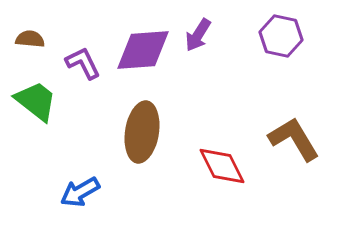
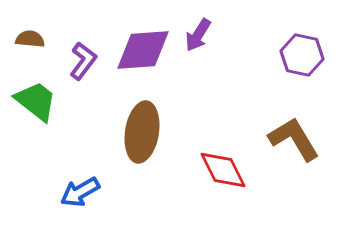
purple hexagon: moved 21 px right, 19 px down
purple L-shape: moved 2 px up; rotated 63 degrees clockwise
red diamond: moved 1 px right, 4 px down
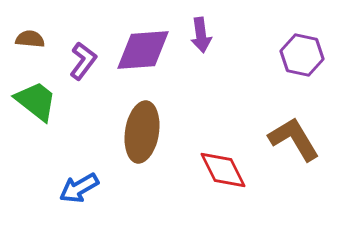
purple arrow: moved 3 px right; rotated 40 degrees counterclockwise
blue arrow: moved 1 px left, 4 px up
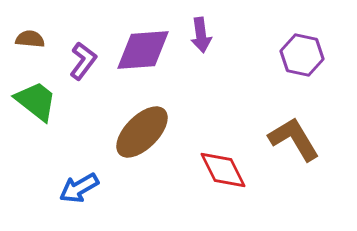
brown ellipse: rotated 36 degrees clockwise
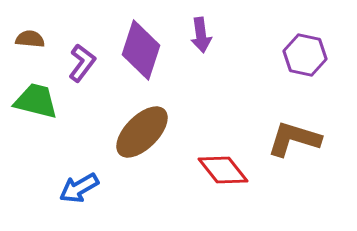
purple diamond: moved 2 px left; rotated 68 degrees counterclockwise
purple hexagon: moved 3 px right
purple L-shape: moved 1 px left, 2 px down
green trapezoid: rotated 24 degrees counterclockwise
brown L-shape: rotated 42 degrees counterclockwise
red diamond: rotated 12 degrees counterclockwise
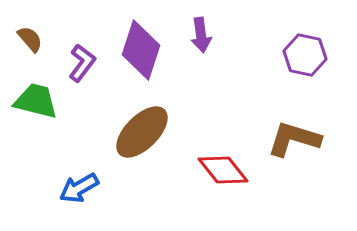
brown semicircle: rotated 44 degrees clockwise
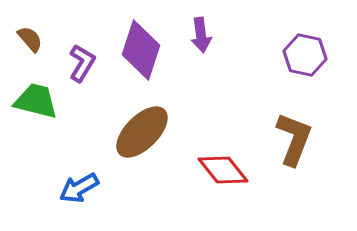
purple L-shape: rotated 6 degrees counterclockwise
brown L-shape: rotated 94 degrees clockwise
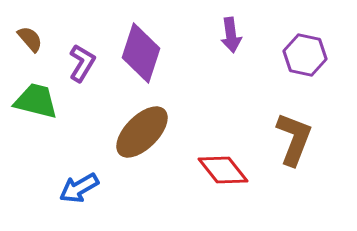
purple arrow: moved 30 px right
purple diamond: moved 3 px down
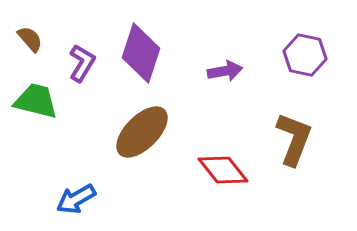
purple arrow: moved 6 px left, 36 px down; rotated 92 degrees counterclockwise
blue arrow: moved 3 px left, 11 px down
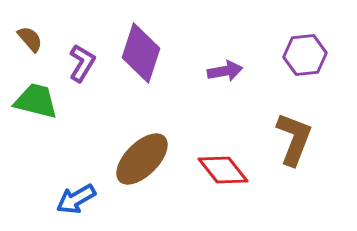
purple hexagon: rotated 18 degrees counterclockwise
brown ellipse: moved 27 px down
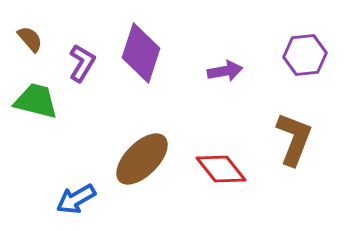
red diamond: moved 2 px left, 1 px up
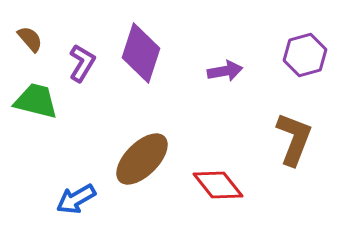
purple hexagon: rotated 9 degrees counterclockwise
red diamond: moved 3 px left, 16 px down
